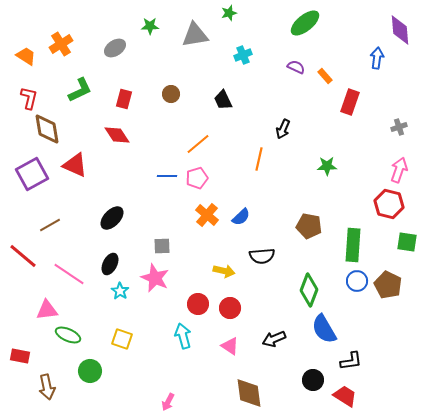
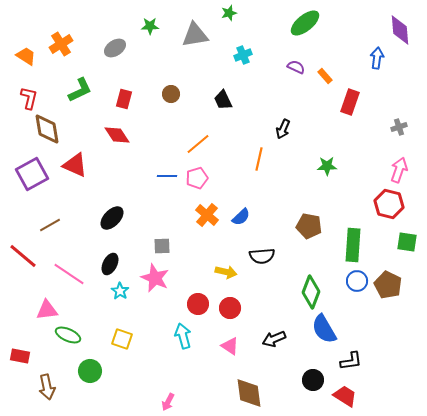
yellow arrow at (224, 271): moved 2 px right, 1 px down
green diamond at (309, 290): moved 2 px right, 2 px down
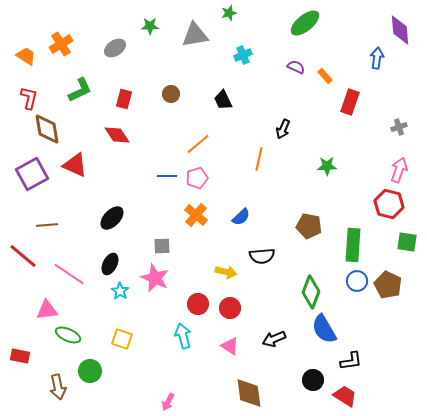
orange cross at (207, 215): moved 11 px left
brown line at (50, 225): moved 3 px left; rotated 25 degrees clockwise
brown arrow at (47, 387): moved 11 px right
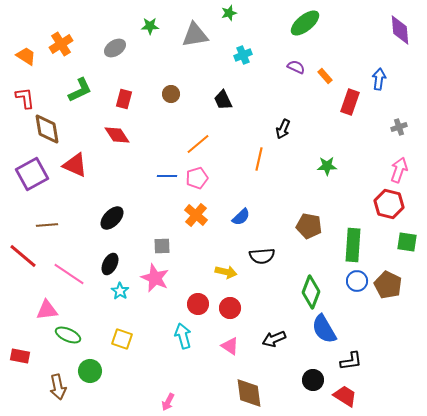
blue arrow at (377, 58): moved 2 px right, 21 px down
red L-shape at (29, 98): moved 4 px left; rotated 20 degrees counterclockwise
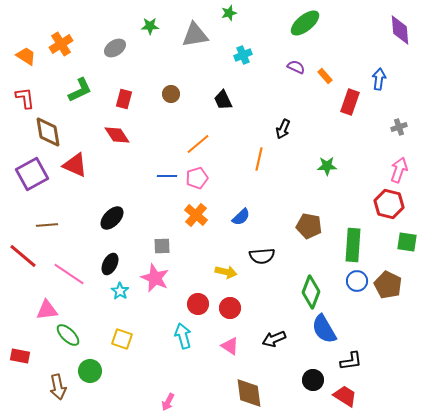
brown diamond at (47, 129): moved 1 px right, 3 px down
green ellipse at (68, 335): rotated 20 degrees clockwise
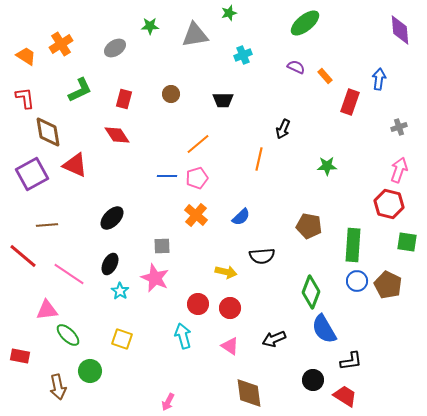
black trapezoid at (223, 100): rotated 65 degrees counterclockwise
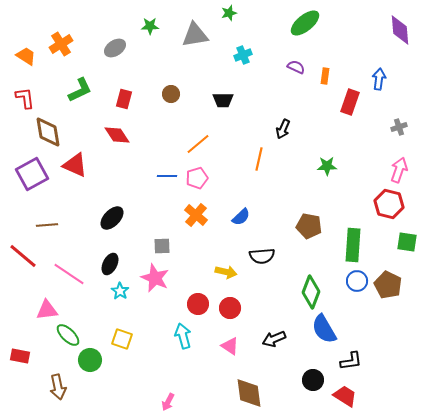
orange rectangle at (325, 76): rotated 49 degrees clockwise
green circle at (90, 371): moved 11 px up
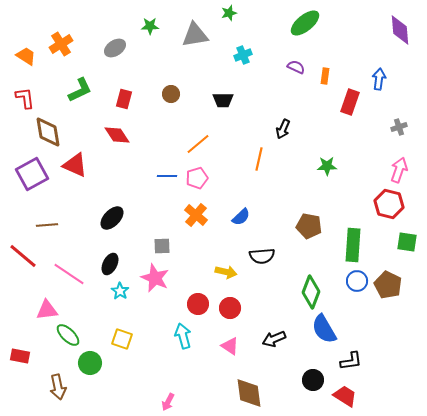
green circle at (90, 360): moved 3 px down
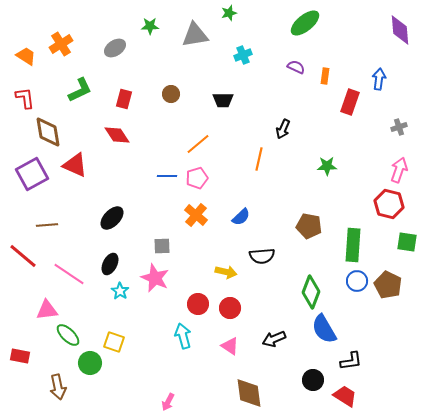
yellow square at (122, 339): moved 8 px left, 3 px down
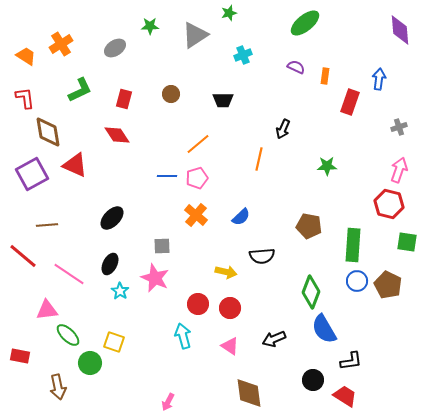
gray triangle at (195, 35): rotated 24 degrees counterclockwise
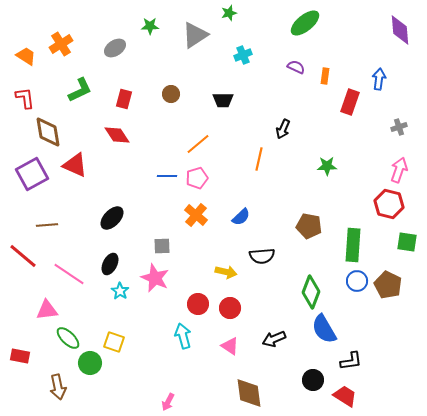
green ellipse at (68, 335): moved 3 px down
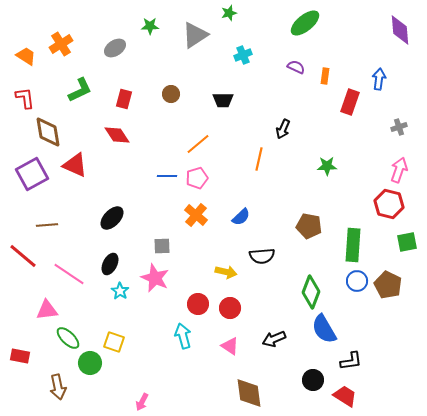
green square at (407, 242): rotated 20 degrees counterclockwise
pink arrow at (168, 402): moved 26 px left
